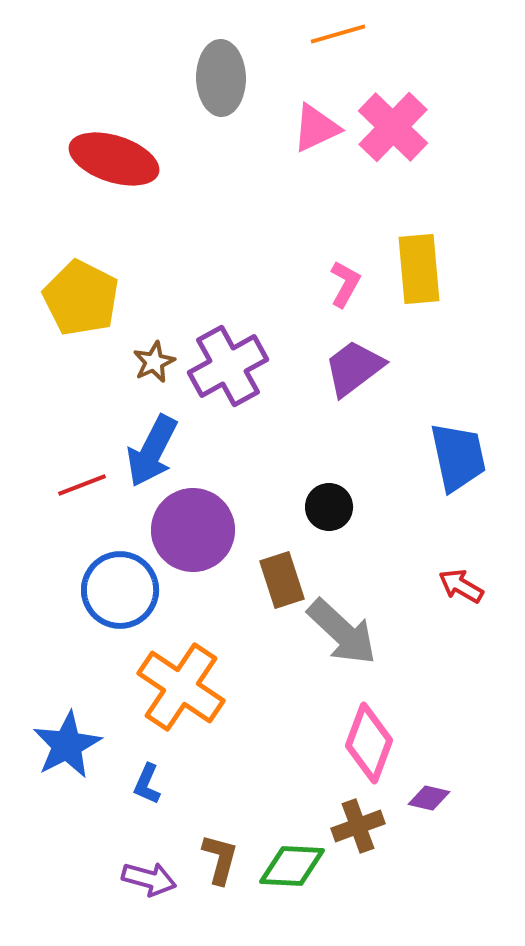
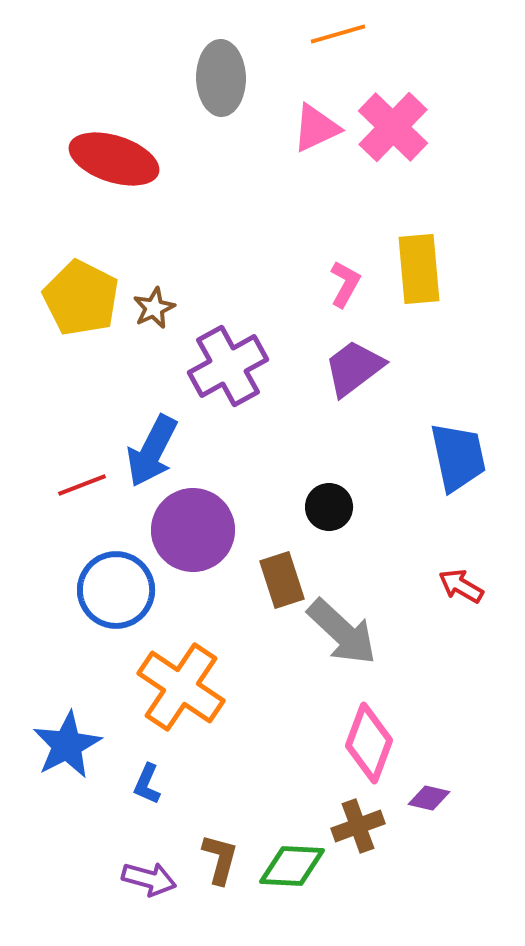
brown star: moved 54 px up
blue circle: moved 4 px left
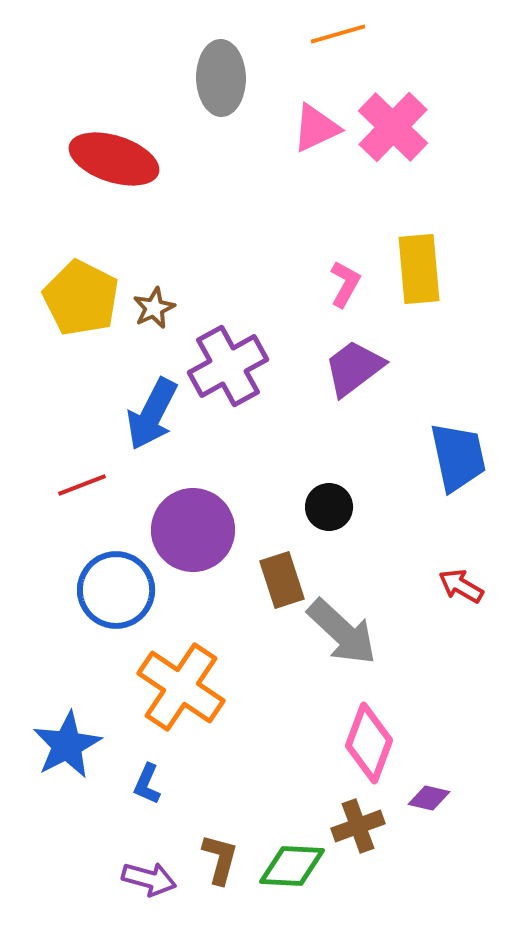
blue arrow: moved 37 px up
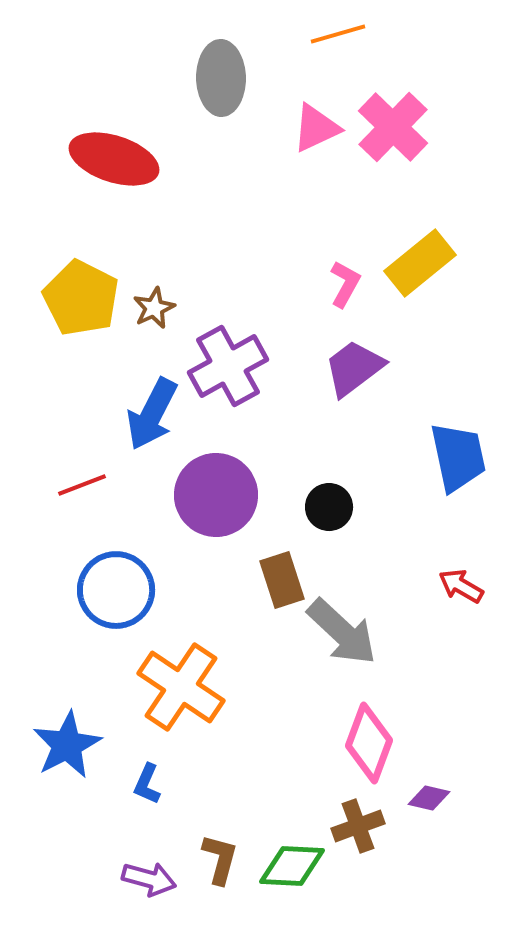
yellow rectangle: moved 1 px right, 6 px up; rotated 56 degrees clockwise
purple circle: moved 23 px right, 35 px up
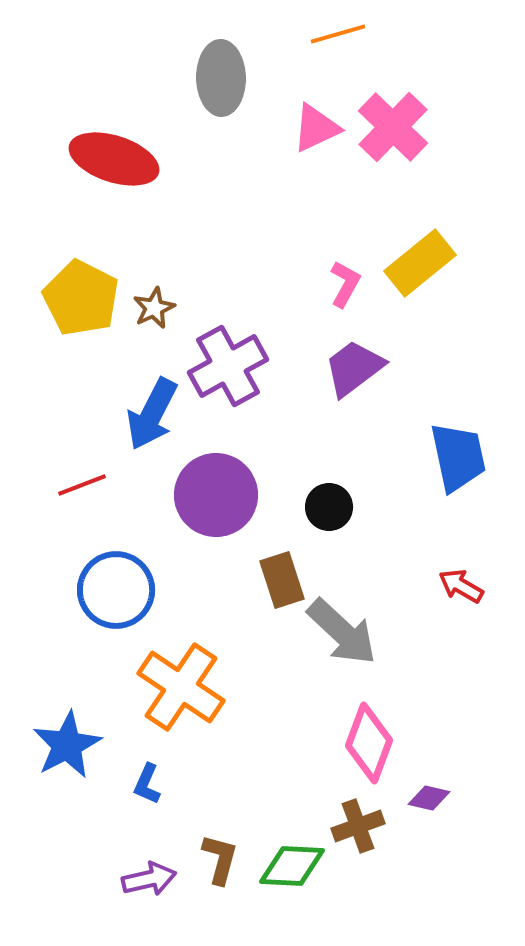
purple arrow: rotated 28 degrees counterclockwise
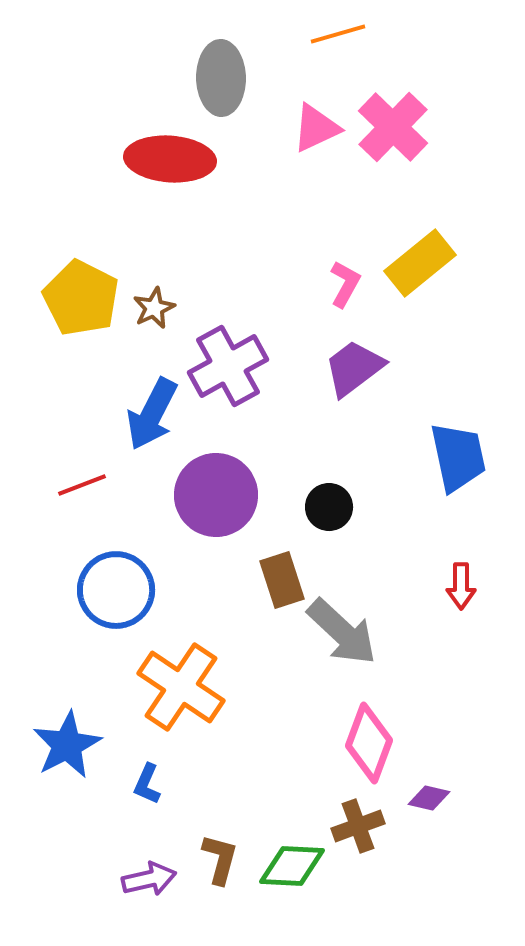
red ellipse: moved 56 px right; rotated 14 degrees counterclockwise
red arrow: rotated 120 degrees counterclockwise
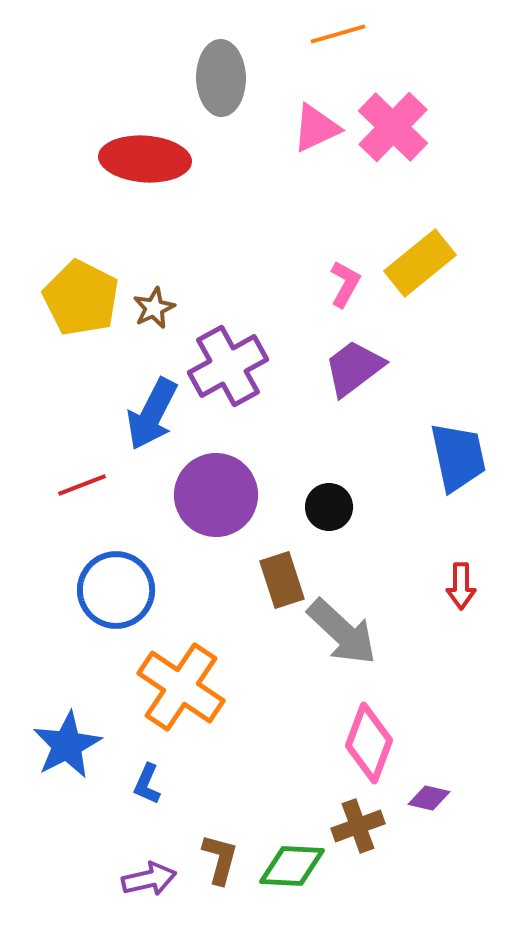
red ellipse: moved 25 px left
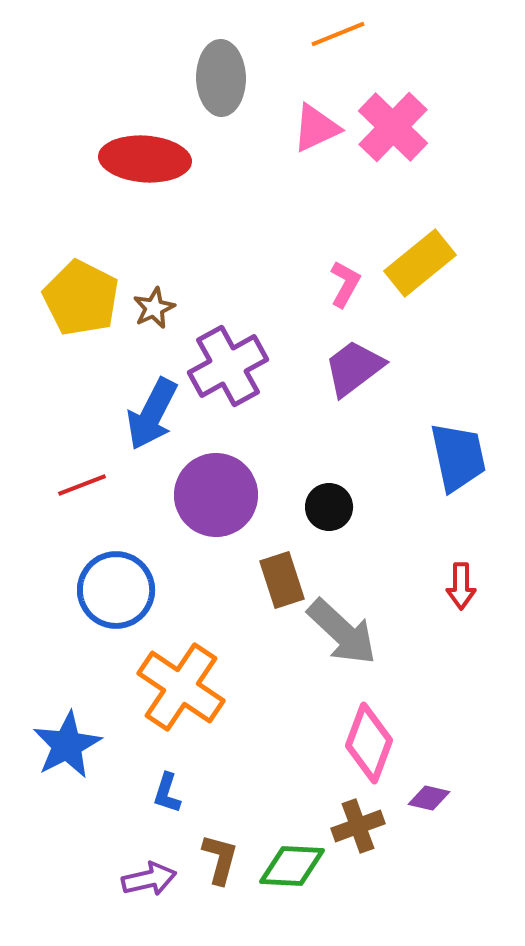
orange line: rotated 6 degrees counterclockwise
blue L-shape: moved 20 px right, 9 px down; rotated 6 degrees counterclockwise
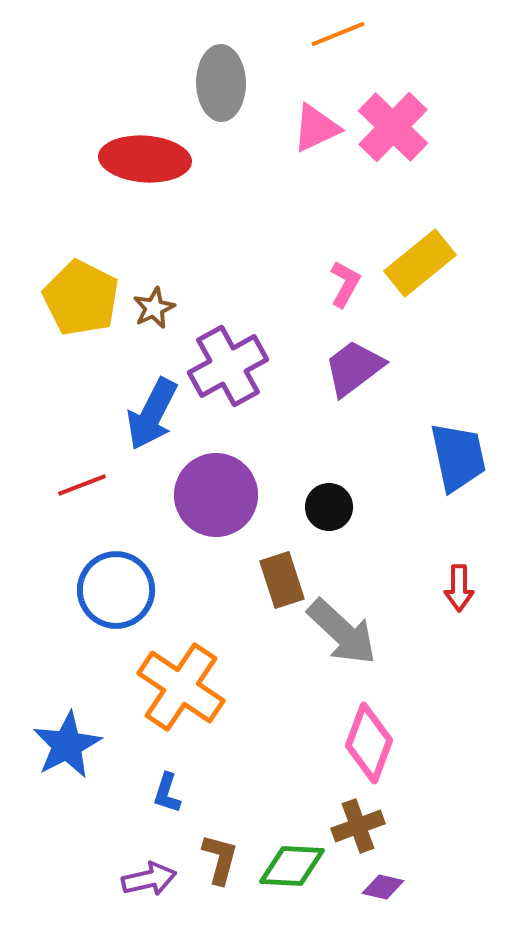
gray ellipse: moved 5 px down
red arrow: moved 2 px left, 2 px down
purple diamond: moved 46 px left, 89 px down
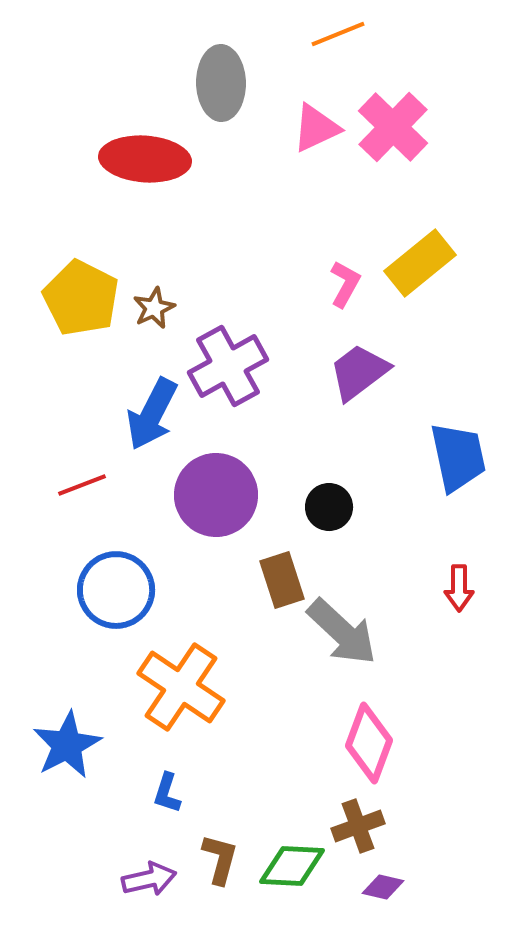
purple trapezoid: moved 5 px right, 4 px down
